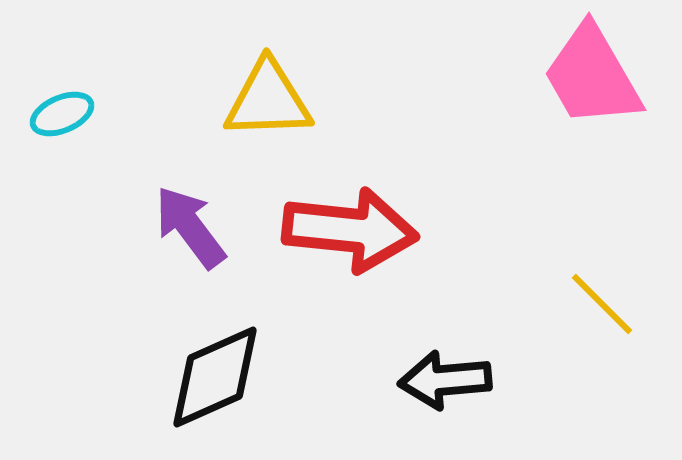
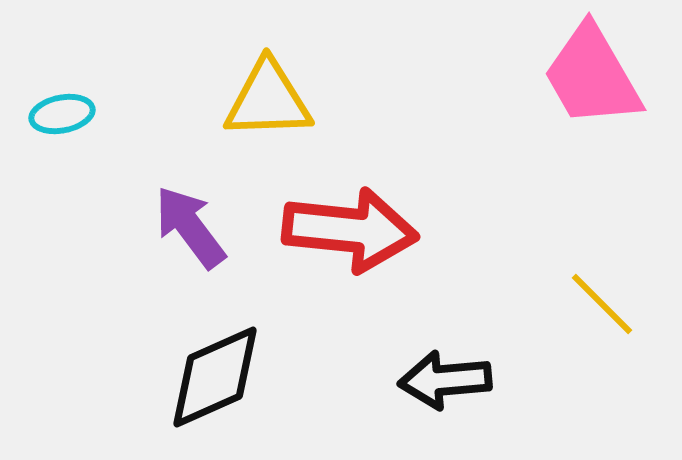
cyan ellipse: rotated 12 degrees clockwise
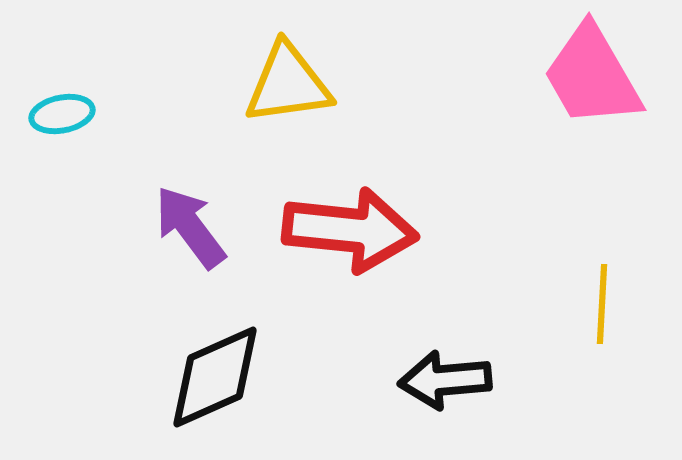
yellow triangle: moved 20 px right, 16 px up; rotated 6 degrees counterclockwise
yellow line: rotated 48 degrees clockwise
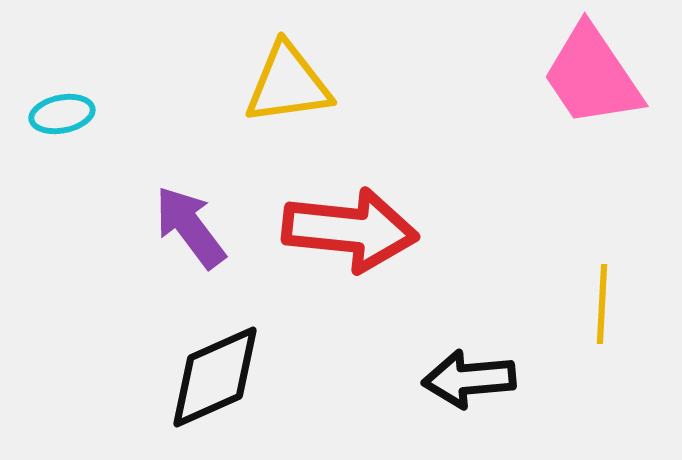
pink trapezoid: rotated 4 degrees counterclockwise
black arrow: moved 24 px right, 1 px up
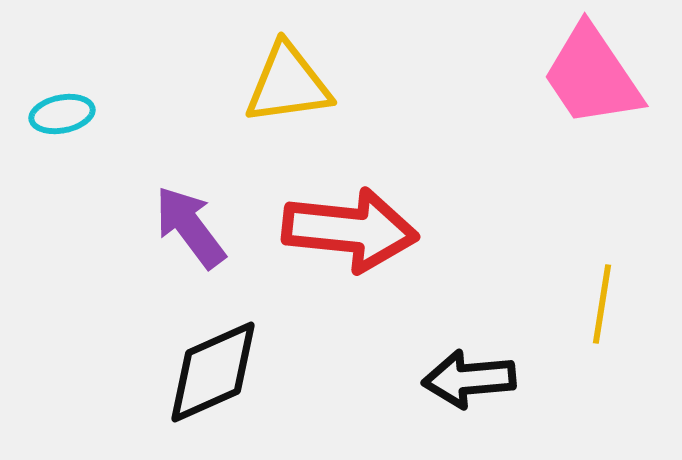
yellow line: rotated 6 degrees clockwise
black diamond: moved 2 px left, 5 px up
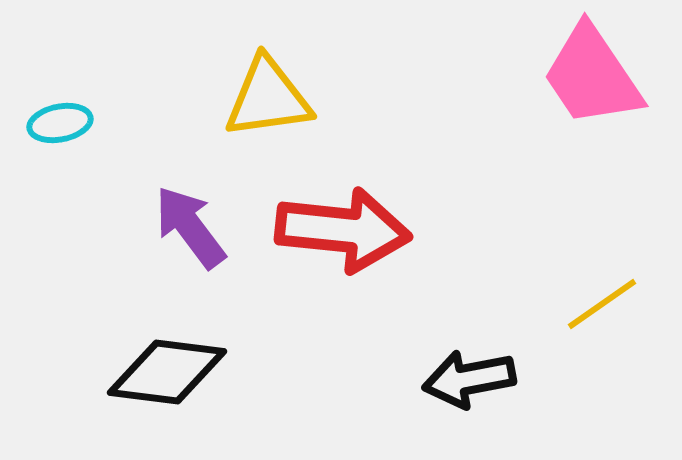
yellow triangle: moved 20 px left, 14 px down
cyan ellipse: moved 2 px left, 9 px down
red arrow: moved 7 px left
yellow line: rotated 46 degrees clockwise
black diamond: moved 46 px left; rotated 31 degrees clockwise
black arrow: rotated 6 degrees counterclockwise
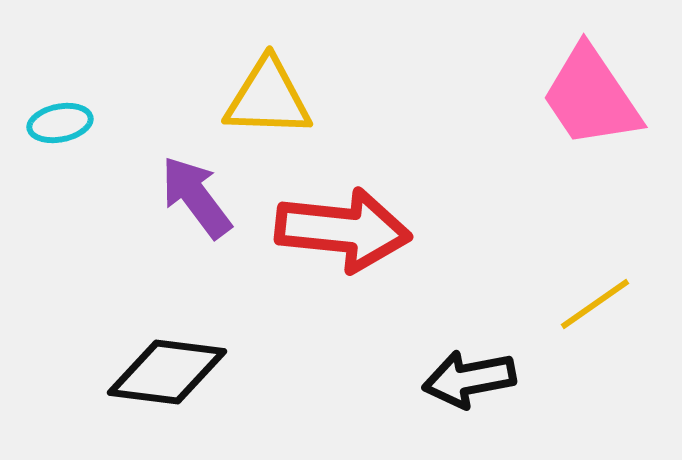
pink trapezoid: moved 1 px left, 21 px down
yellow triangle: rotated 10 degrees clockwise
purple arrow: moved 6 px right, 30 px up
yellow line: moved 7 px left
